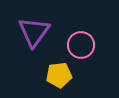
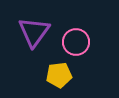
pink circle: moved 5 px left, 3 px up
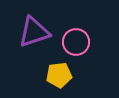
purple triangle: rotated 36 degrees clockwise
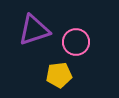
purple triangle: moved 2 px up
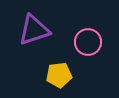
pink circle: moved 12 px right
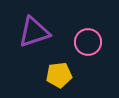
purple triangle: moved 2 px down
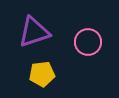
yellow pentagon: moved 17 px left, 1 px up
